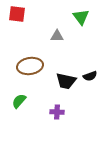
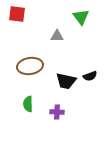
green semicircle: moved 9 px right, 3 px down; rotated 42 degrees counterclockwise
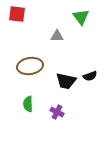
purple cross: rotated 24 degrees clockwise
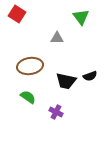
red square: rotated 24 degrees clockwise
gray triangle: moved 2 px down
green semicircle: moved 7 px up; rotated 126 degrees clockwise
purple cross: moved 1 px left
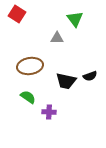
green triangle: moved 6 px left, 2 px down
purple cross: moved 7 px left; rotated 24 degrees counterclockwise
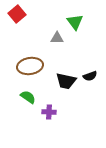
red square: rotated 18 degrees clockwise
green triangle: moved 3 px down
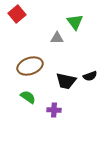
brown ellipse: rotated 10 degrees counterclockwise
purple cross: moved 5 px right, 2 px up
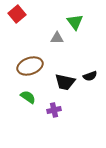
black trapezoid: moved 1 px left, 1 px down
purple cross: rotated 16 degrees counterclockwise
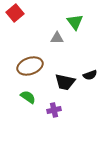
red square: moved 2 px left, 1 px up
black semicircle: moved 1 px up
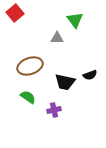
green triangle: moved 2 px up
